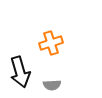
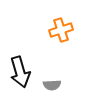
orange cross: moved 10 px right, 13 px up
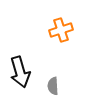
gray semicircle: moved 1 px right, 1 px down; rotated 90 degrees clockwise
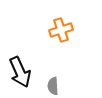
black arrow: rotated 8 degrees counterclockwise
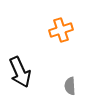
gray semicircle: moved 17 px right
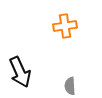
orange cross: moved 4 px right, 4 px up; rotated 10 degrees clockwise
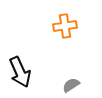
gray semicircle: moved 1 px right, 1 px up; rotated 60 degrees clockwise
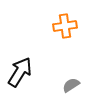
black arrow: rotated 124 degrees counterclockwise
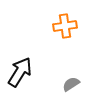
gray semicircle: moved 1 px up
